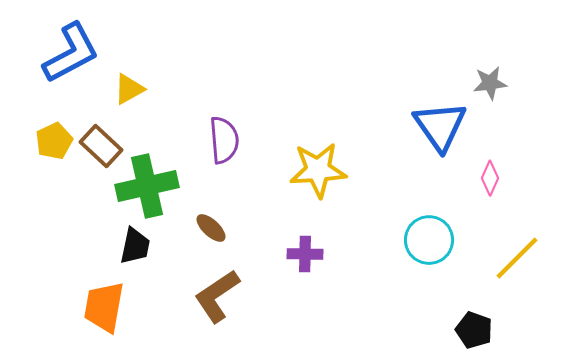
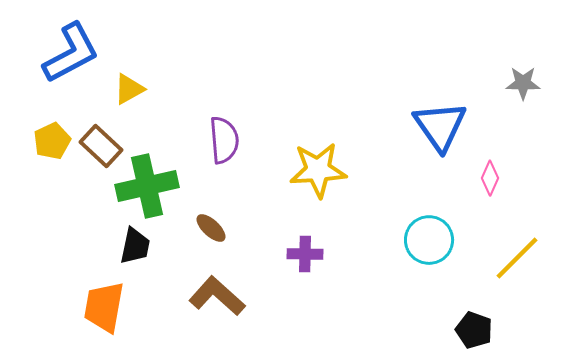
gray star: moved 33 px right; rotated 8 degrees clockwise
yellow pentagon: moved 2 px left
brown L-shape: rotated 76 degrees clockwise
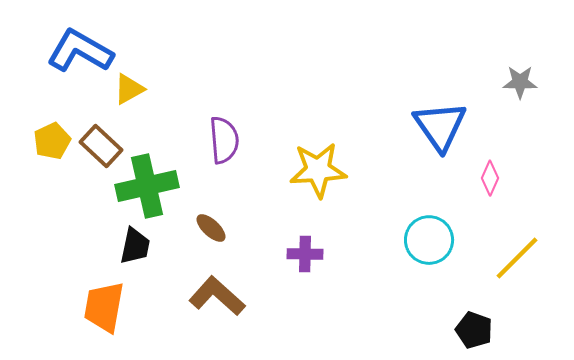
blue L-shape: moved 9 px right, 2 px up; rotated 122 degrees counterclockwise
gray star: moved 3 px left, 1 px up
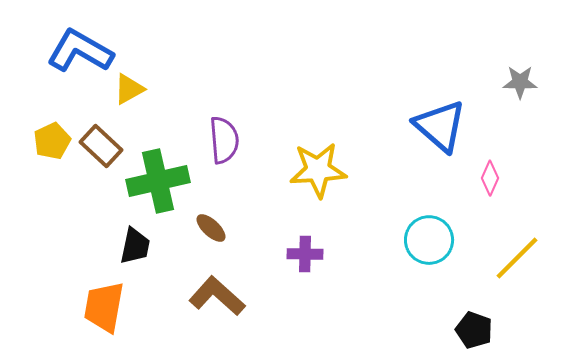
blue triangle: rotated 14 degrees counterclockwise
green cross: moved 11 px right, 5 px up
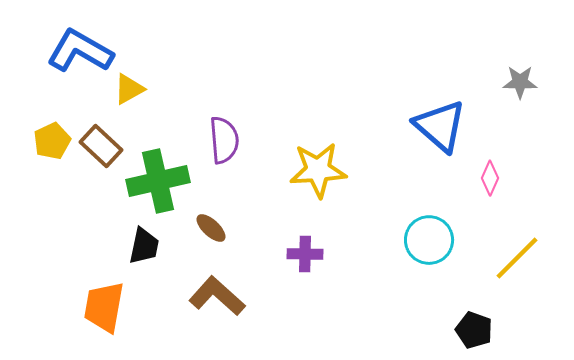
black trapezoid: moved 9 px right
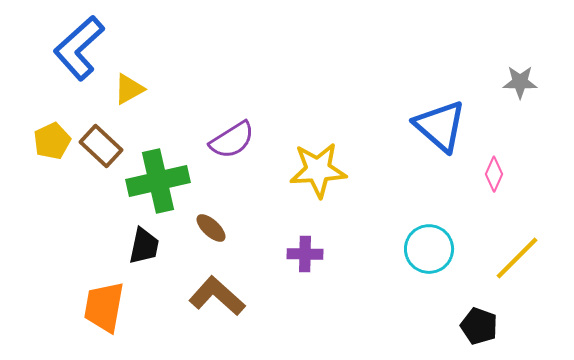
blue L-shape: moved 1 px left, 3 px up; rotated 72 degrees counterclockwise
purple semicircle: moved 8 px right; rotated 63 degrees clockwise
pink diamond: moved 4 px right, 4 px up
cyan circle: moved 9 px down
black pentagon: moved 5 px right, 4 px up
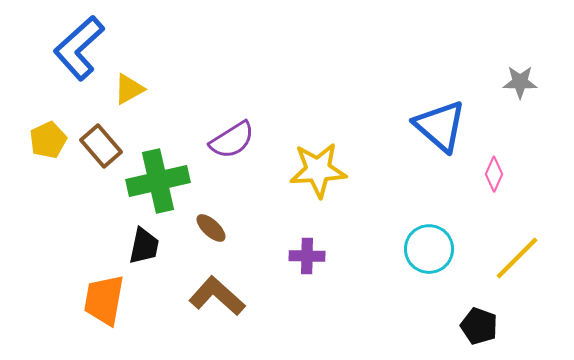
yellow pentagon: moved 4 px left, 1 px up
brown rectangle: rotated 6 degrees clockwise
purple cross: moved 2 px right, 2 px down
orange trapezoid: moved 7 px up
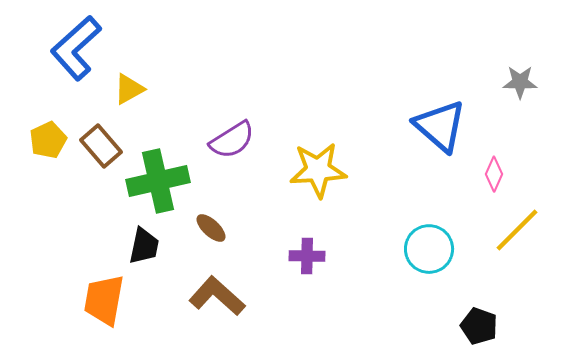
blue L-shape: moved 3 px left
yellow line: moved 28 px up
